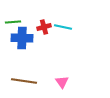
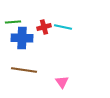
brown line: moved 11 px up
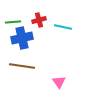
red cross: moved 5 px left, 7 px up
blue cross: rotated 15 degrees counterclockwise
brown line: moved 2 px left, 4 px up
pink triangle: moved 3 px left
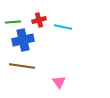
blue cross: moved 1 px right, 2 px down
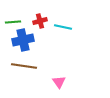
red cross: moved 1 px right, 1 px down
brown line: moved 2 px right
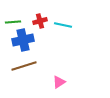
cyan line: moved 2 px up
brown line: rotated 25 degrees counterclockwise
pink triangle: rotated 32 degrees clockwise
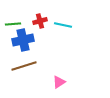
green line: moved 2 px down
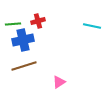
red cross: moved 2 px left
cyan line: moved 29 px right, 1 px down
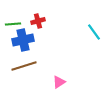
cyan line: moved 2 px right, 6 px down; rotated 42 degrees clockwise
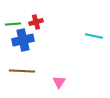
red cross: moved 2 px left, 1 px down
cyan line: moved 4 px down; rotated 42 degrees counterclockwise
brown line: moved 2 px left, 5 px down; rotated 20 degrees clockwise
pink triangle: rotated 24 degrees counterclockwise
